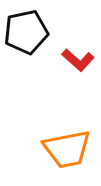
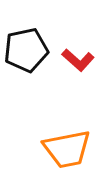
black pentagon: moved 18 px down
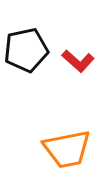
red L-shape: moved 1 px down
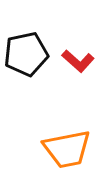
black pentagon: moved 4 px down
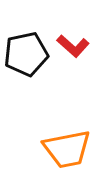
red L-shape: moved 5 px left, 15 px up
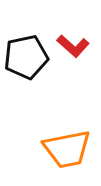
black pentagon: moved 3 px down
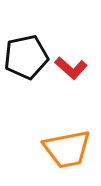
red L-shape: moved 2 px left, 22 px down
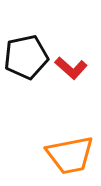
orange trapezoid: moved 3 px right, 6 px down
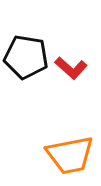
black pentagon: rotated 21 degrees clockwise
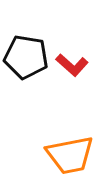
red L-shape: moved 1 px right, 3 px up
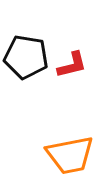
red L-shape: rotated 56 degrees counterclockwise
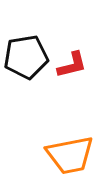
black pentagon: rotated 18 degrees counterclockwise
